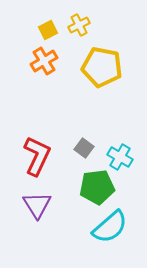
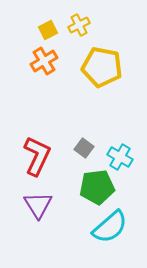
purple triangle: moved 1 px right
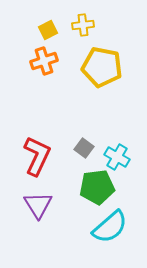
yellow cross: moved 4 px right; rotated 20 degrees clockwise
orange cross: rotated 12 degrees clockwise
cyan cross: moved 3 px left
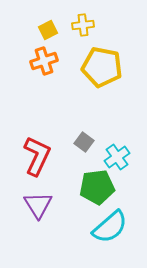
gray square: moved 6 px up
cyan cross: rotated 25 degrees clockwise
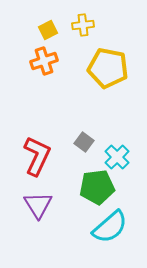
yellow pentagon: moved 6 px right, 1 px down
cyan cross: rotated 10 degrees counterclockwise
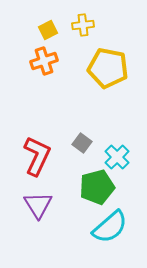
gray square: moved 2 px left, 1 px down
green pentagon: rotated 8 degrees counterclockwise
